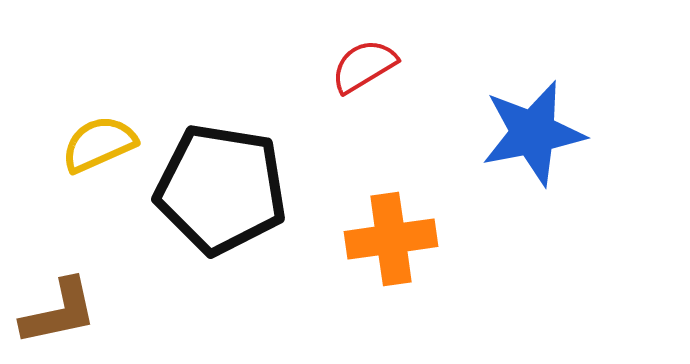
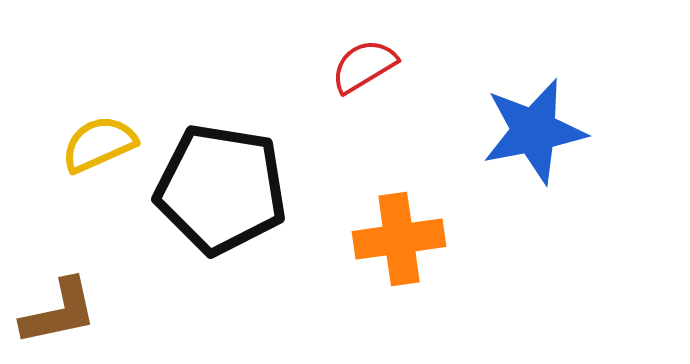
blue star: moved 1 px right, 2 px up
orange cross: moved 8 px right
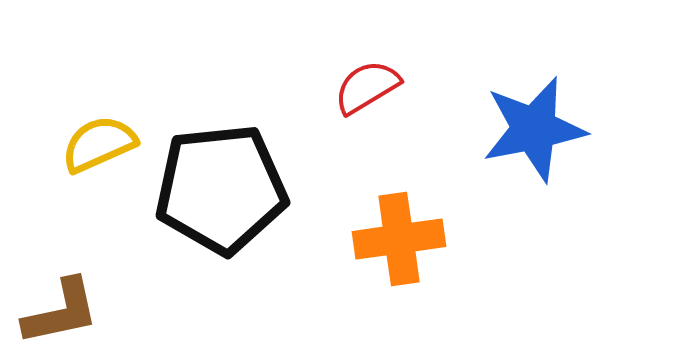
red semicircle: moved 3 px right, 21 px down
blue star: moved 2 px up
black pentagon: rotated 15 degrees counterclockwise
brown L-shape: moved 2 px right
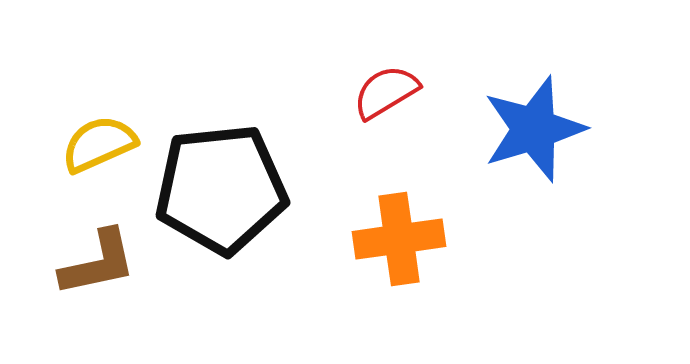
red semicircle: moved 19 px right, 5 px down
blue star: rotated 6 degrees counterclockwise
brown L-shape: moved 37 px right, 49 px up
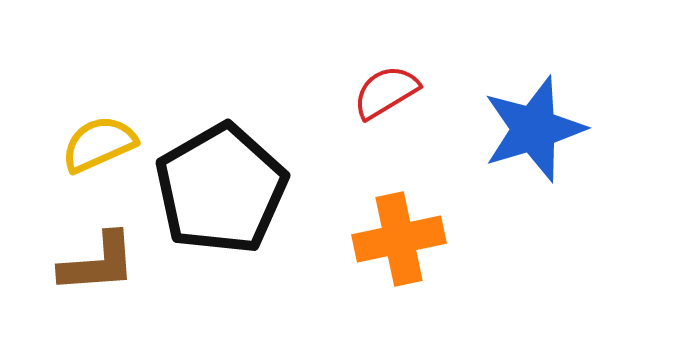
black pentagon: rotated 24 degrees counterclockwise
orange cross: rotated 4 degrees counterclockwise
brown L-shape: rotated 8 degrees clockwise
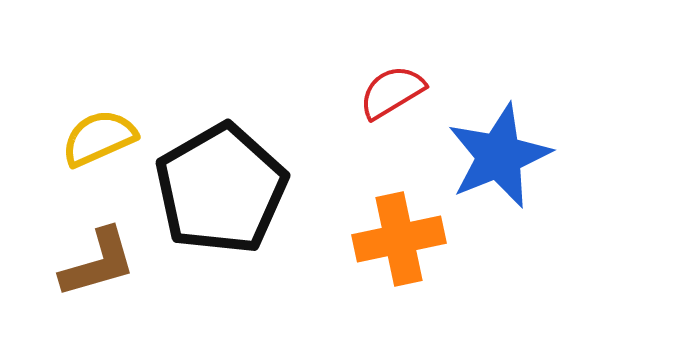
red semicircle: moved 6 px right
blue star: moved 35 px left, 27 px down; rotated 5 degrees counterclockwise
yellow semicircle: moved 6 px up
brown L-shape: rotated 12 degrees counterclockwise
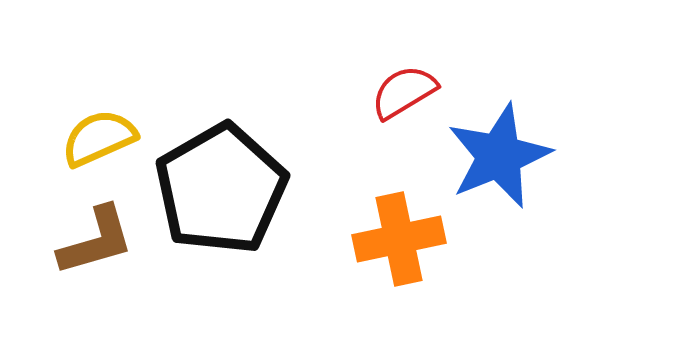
red semicircle: moved 12 px right
brown L-shape: moved 2 px left, 22 px up
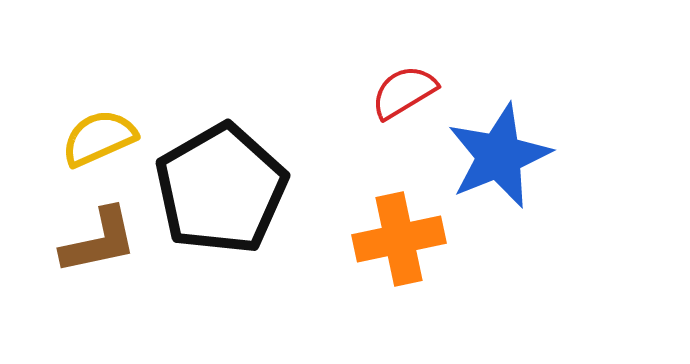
brown L-shape: moved 3 px right; rotated 4 degrees clockwise
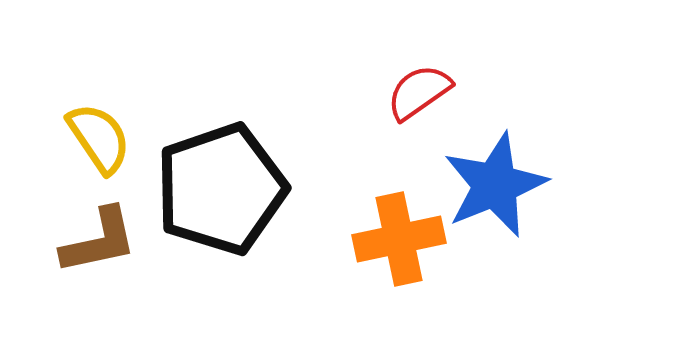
red semicircle: moved 15 px right; rotated 4 degrees counterclockwise
yellow semicircle: rotated 80 degrees clockwise
blue star: moved 4 px left, 29 px down
black pentagon: rotated 11 degrees clockwise
